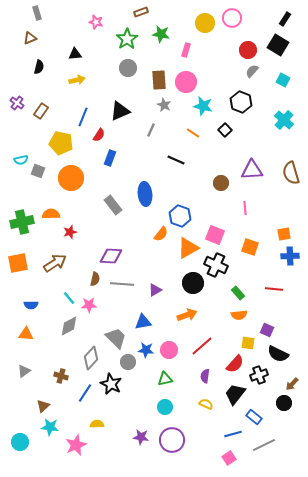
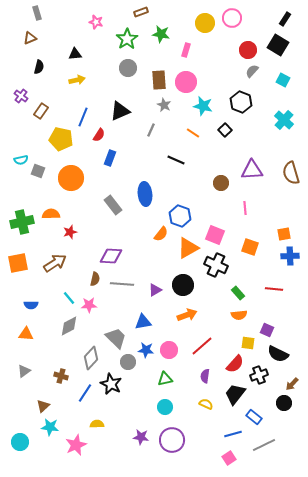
purple cross at (17, 103): moved 4 px right, 7 px up
yellow pentagon at (61, 143): moved 4 px up
black circle at (193, 283): moved 10 px left, 2 px down
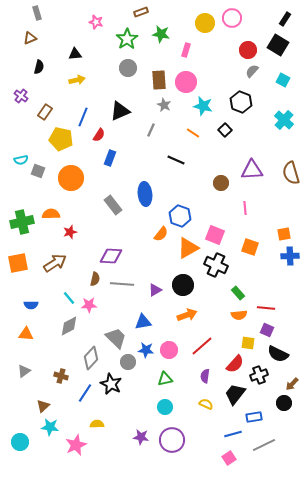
brown rectangle at (41, 111): moved 4 px right, 1 px down
red line at (274, 289): moved 8 px left, 19 px down
blue rectangle at (254, 417): rotated 49 degrees counterclockwise
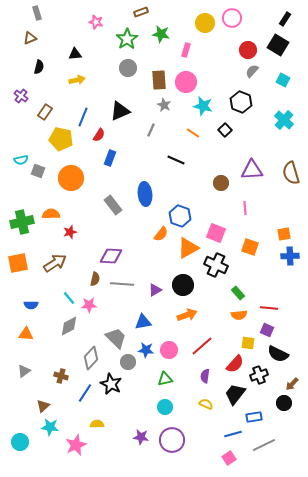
pink square at (215, 235): moved 1 px right, 2 px up
red line at (266, 308): moved 3 px right
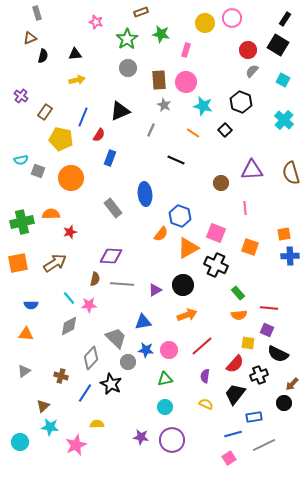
black semicircle at (39, 67): moved 4 px right, 11 px up
gray rectangle at (113, 205): moved 3 px down
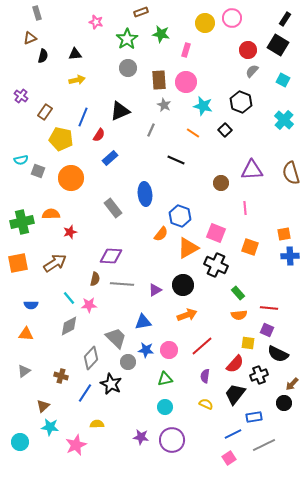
blue rectangle at (110, 158): rotated 28 degrees clockwise
blue line at (233, 434): rotated 12 degrees counterclockwise
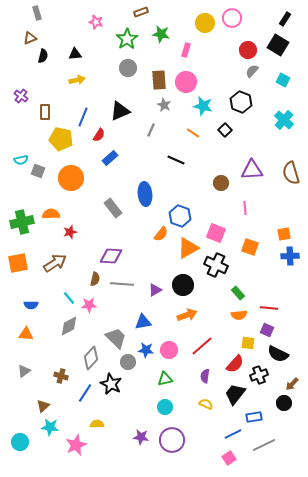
brown rectangle at (45, 112): rotated 35 degrees counterclockwise
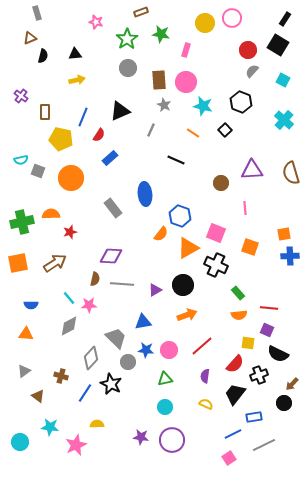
brown triangle at (43, 406): moved 5 px left, 10 px up; rotated 40 degrees counterclockwise
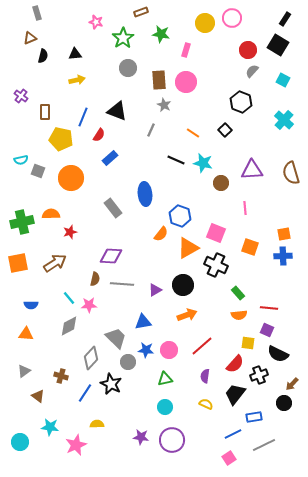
green star at (127, 39): moved 4 px left, 1 px up
cyan star at (203, 106): moved 57 px down
black triangle at (120, 111): moved 3 px left; rotated 45 degrees clockwise
blue cross at (290, 256): moved 7 px left
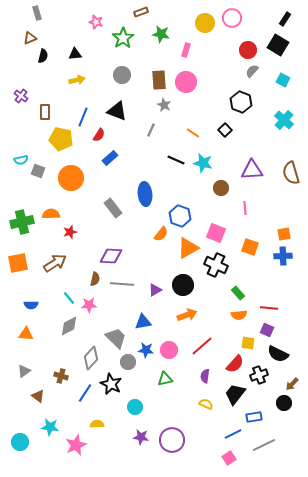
gray circle at (128, 68): moved 6 px left, 7 px down
brown circle at (221, 183): moved 5 px down
cyan circle at (165, 407): moved 30 px left
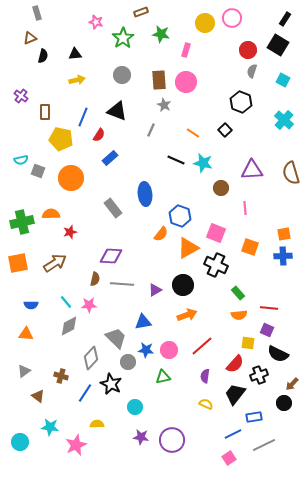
gray semicircle at (252, 71): rotated 24 degrees counterclockwise
cyan line at (69, 298): moved 3 px left, 4 px down
green triangle at (165, 379): moved 2 px left, 2 px up
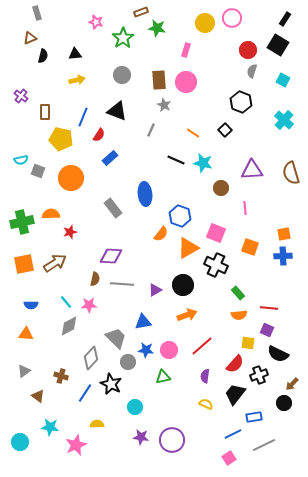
green star at (161, 34): moved 4 px left, 6 px up
orange square at (18, 263): moved 6 px right, 1 px down
